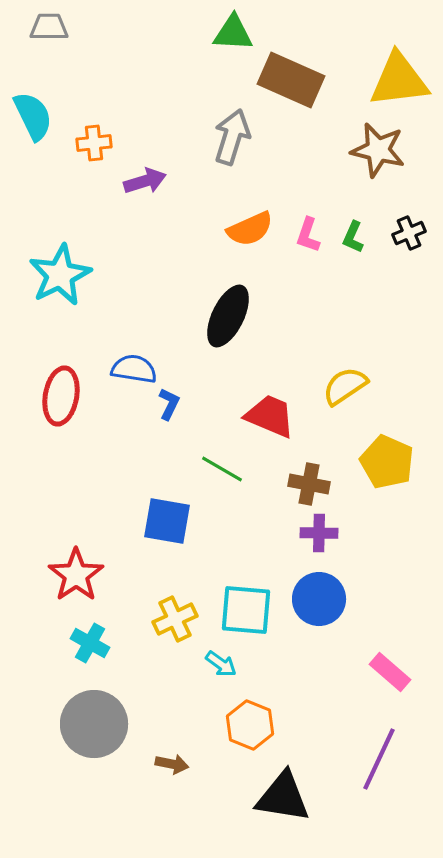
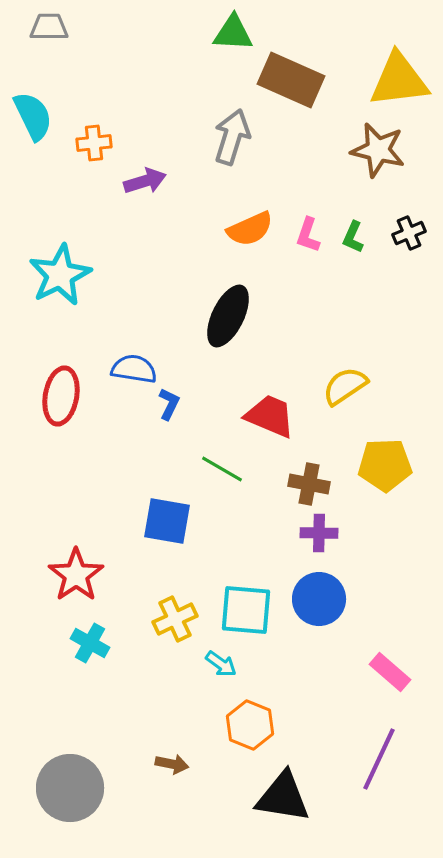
yellow pentagon: moved 2 px left, 3 px down; rotated 26 degrees counterclockwise
gray circle: moved 24 px left, 64 px down
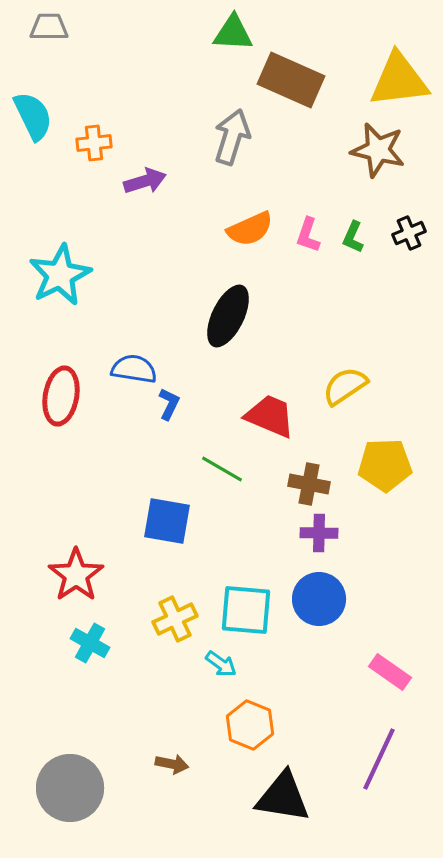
pink rectangle: rotated 6 degrees counterclockwise
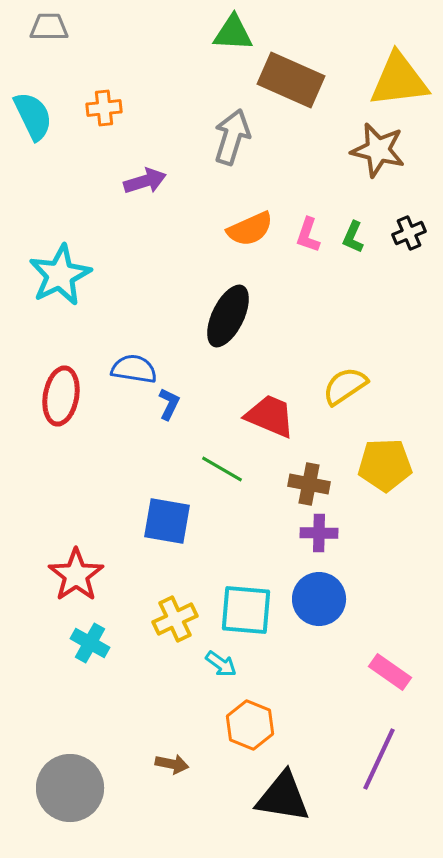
orange cross: moved 10 px right, 35 px up
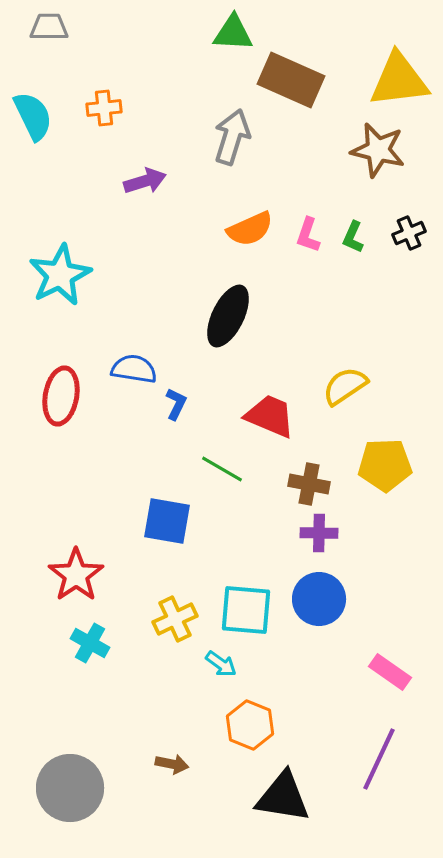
blue L-shape: moved 7 px right
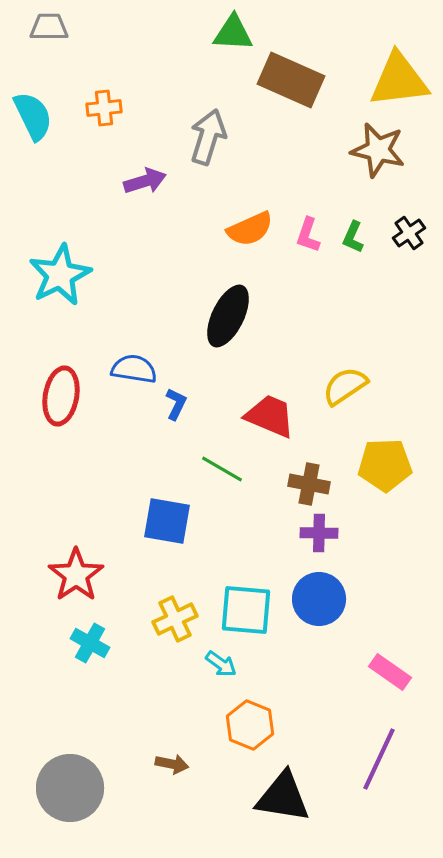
gray arrow: moved 24 px left
black cross: rotated 12 degrees counterclockwise
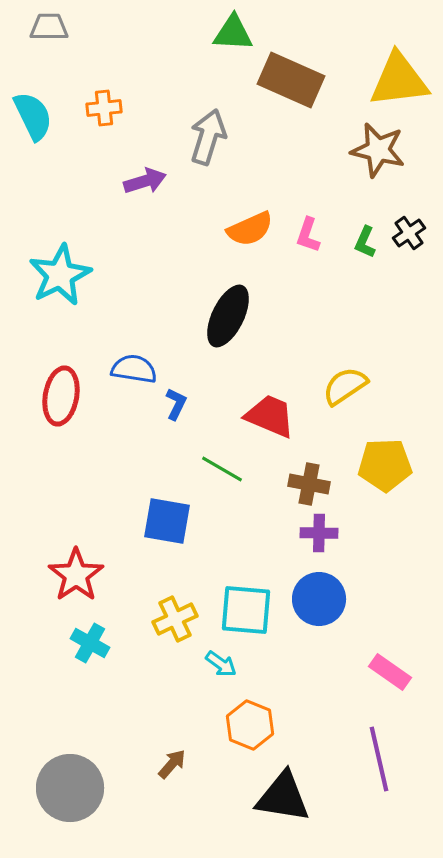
green L-shape: moved 12 px right, 5 px down
purple line: rotated 38 degrees counterclockwise
brown arrow: rotated 60 degrees counterclockwise
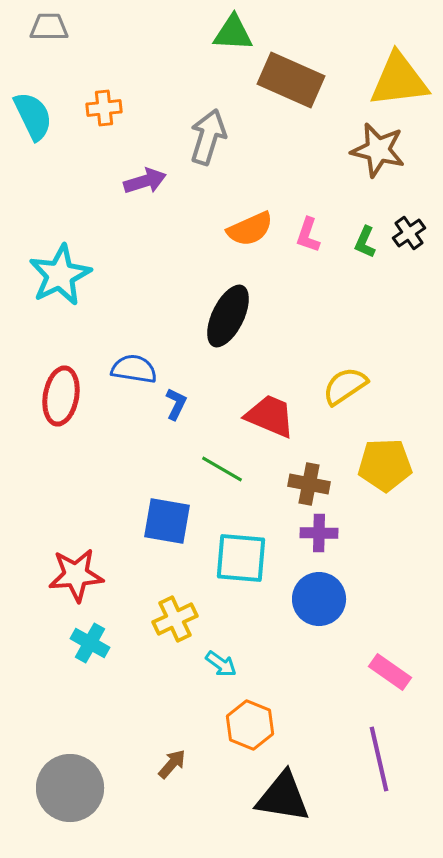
red star: rotated 30 degrees clockwise
cyan square: moved 5 px left, 52 px up
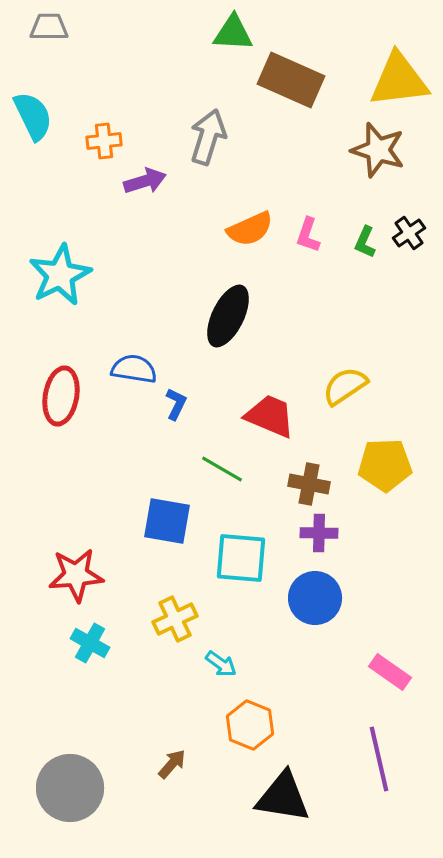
orange cross: moved 33 px down
brown star: rotated 4 degrees clockwise
blue circle: moved 4 px left, 1 px up
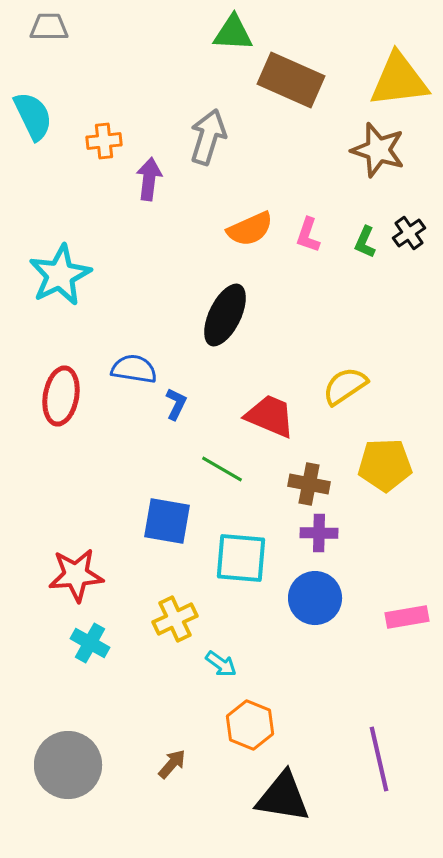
purple arrow: moved 4 px right, 2 px up; rotated 66 degrees counterclockwise
black ellipse: moved 3 px left, 1 px up
pink rectangle: moved 17 px right, 55 px up; rotated 45 degrees counterclockwise
gray circle: moved 2 px left, 23 px up
